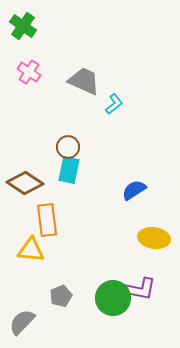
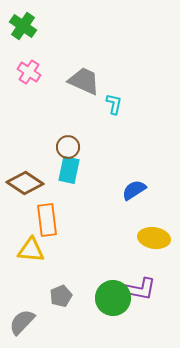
cyan L-shape: rotated 40 degrees counterclockwise
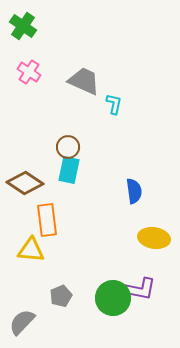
blue semicircle: moved 1 px down; rotated 115 degrees clockwise
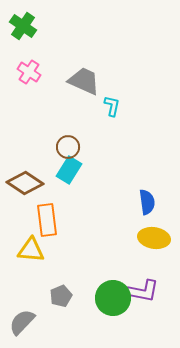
cyan L-shape: moved 2 px left, 2 px down
cyan rectangle: rotated 20 degrees clockwise
blue semicircle: moved 13 px right, 11 px down
purple L-shape: moved 3 px right, 2 px down
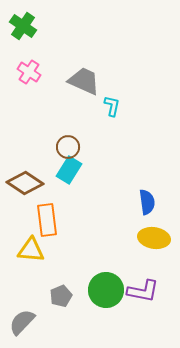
green circle: moved 7 px left, 8 px up
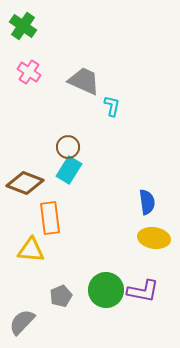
brown diamond: rotated 12 degrees counterclockwise
orange rectangle: moved 3 px right, 2 px up
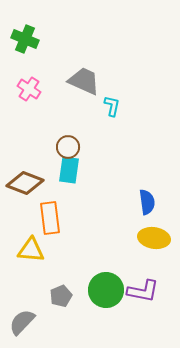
green cross: moved 2 px right, 13 px down; rotated 12 degrees counterclockwise
pink cross: moved 17 px down
cyan rectangle: rotated 24 degrees counterclockwise
